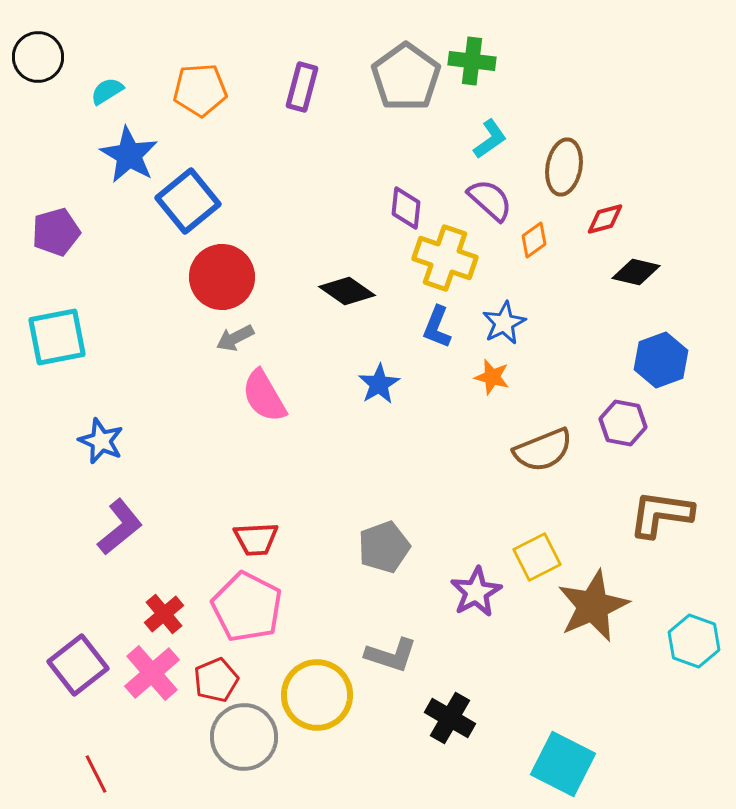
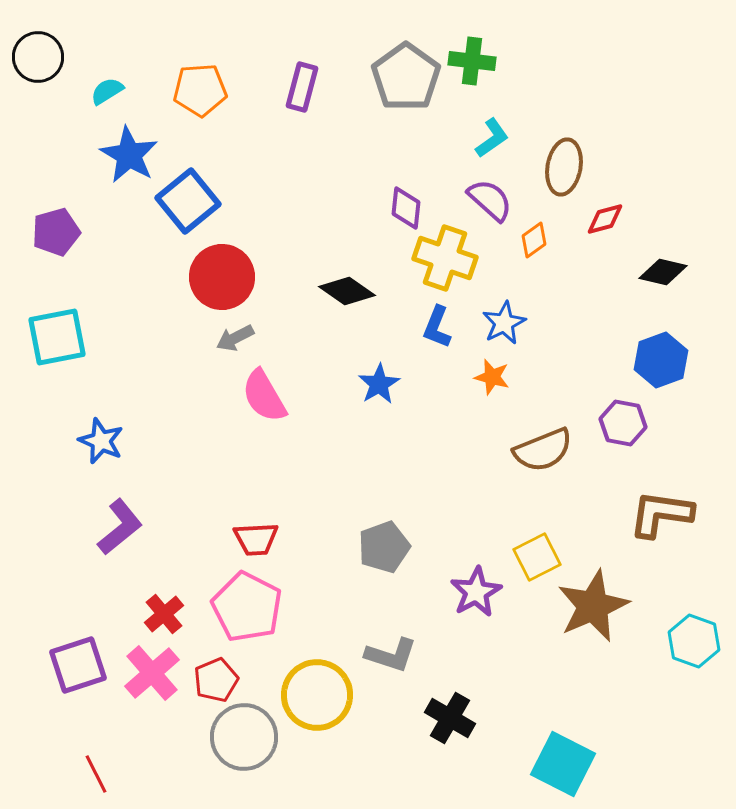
cyan L-shape at (490, 139): moved 2 px right, 1 px up
black diamond at (636, 272): moved 27 px right
purple square at (78, 665): rotated 20 degrees clockwise
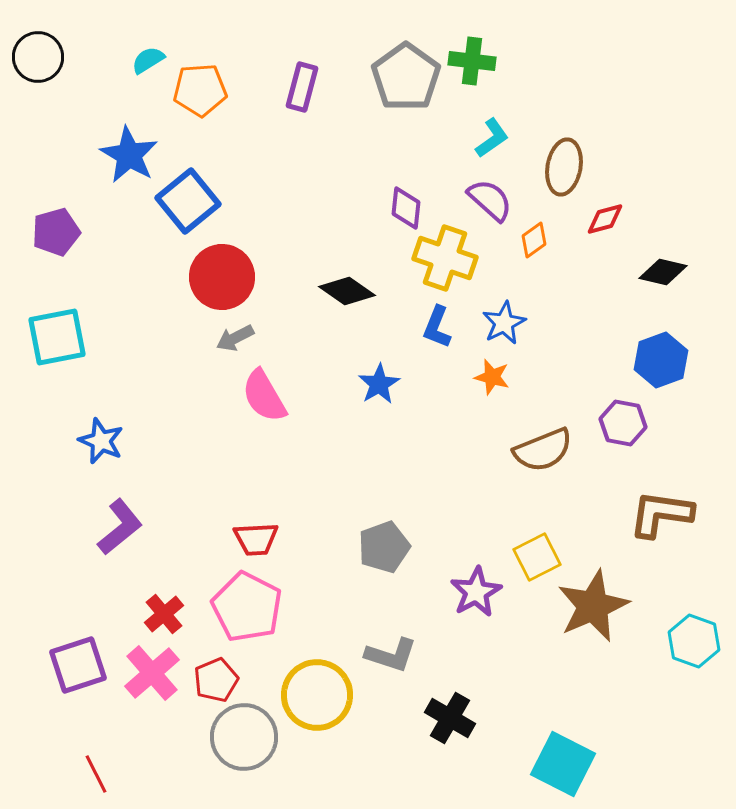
cyan semicircle at (107, 91): moved 41 px right, 31 px up
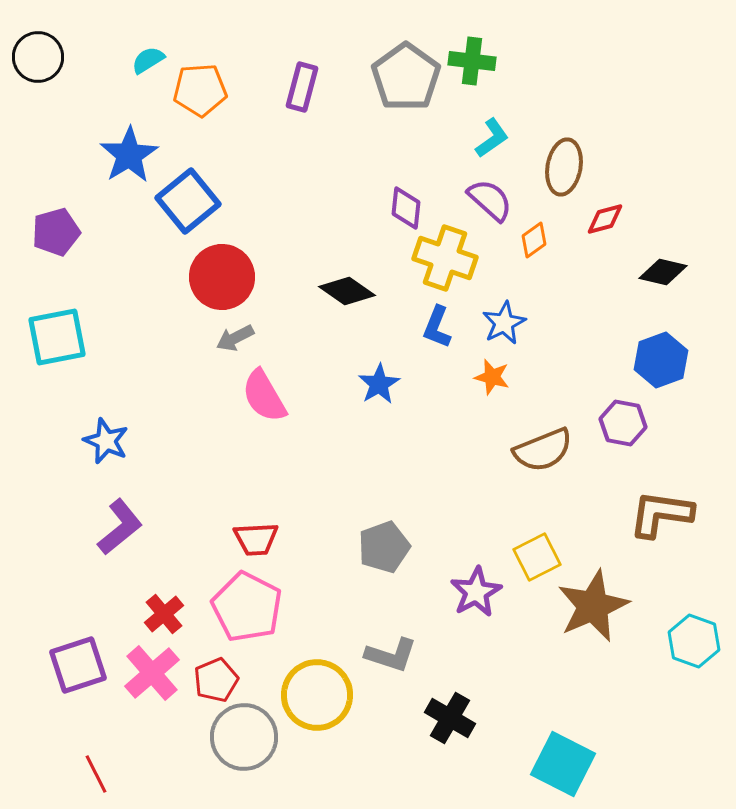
blue star at (129, 155): rotated 10 degrees clockwise
blue star at (101, 441): moved 5 px right
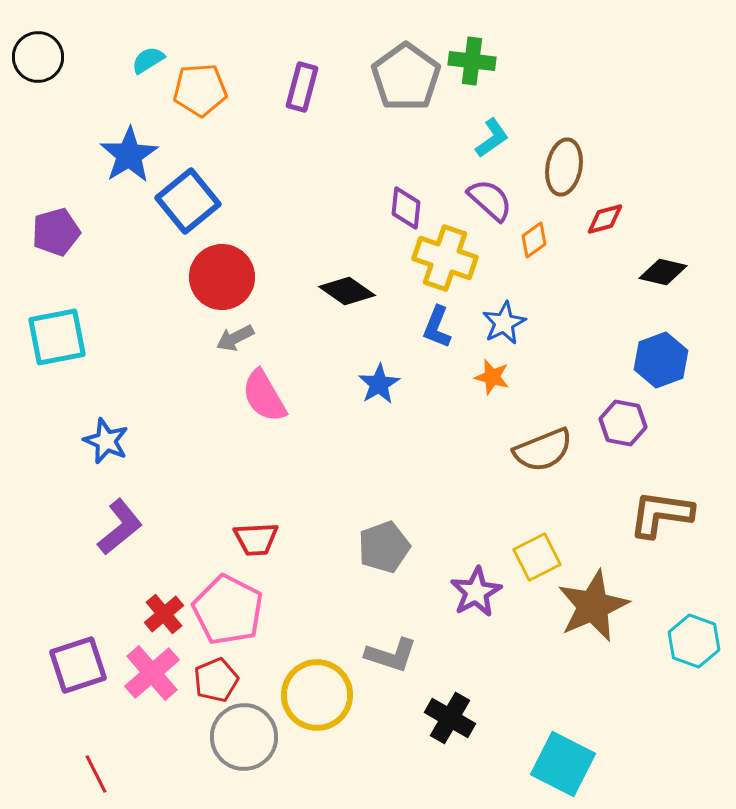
pink pentagon at (247, 607): moved 19 px left, 3 px down
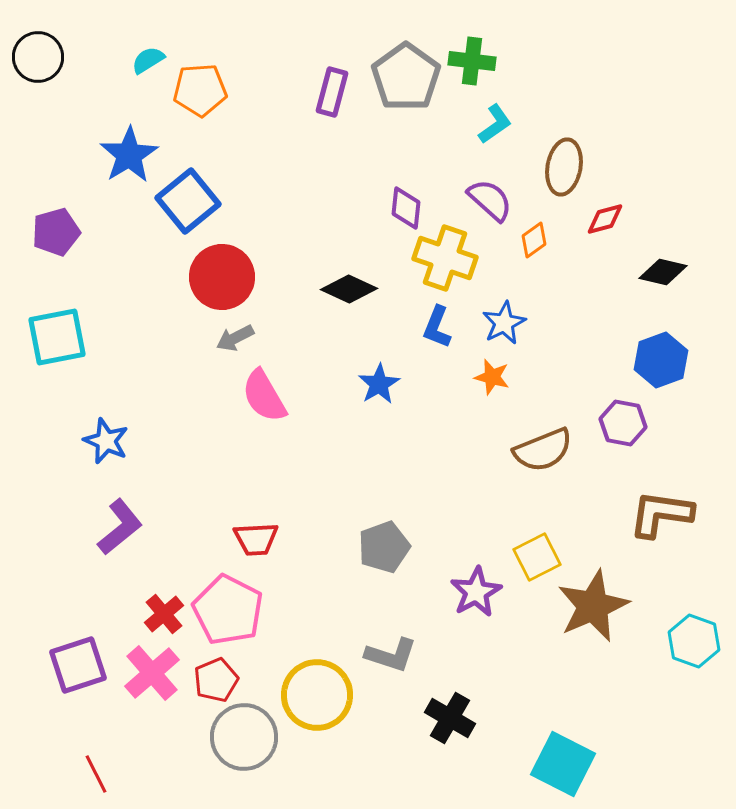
purple rectangle at (302, 87): moved 30 px right, 5 px down
cyan L-shape at (492, 138): moved 3 px right, 14 px up
black diamond at (347, 291): moved 2 px right, 2 px up; rotated 10 degrees counterclockwise
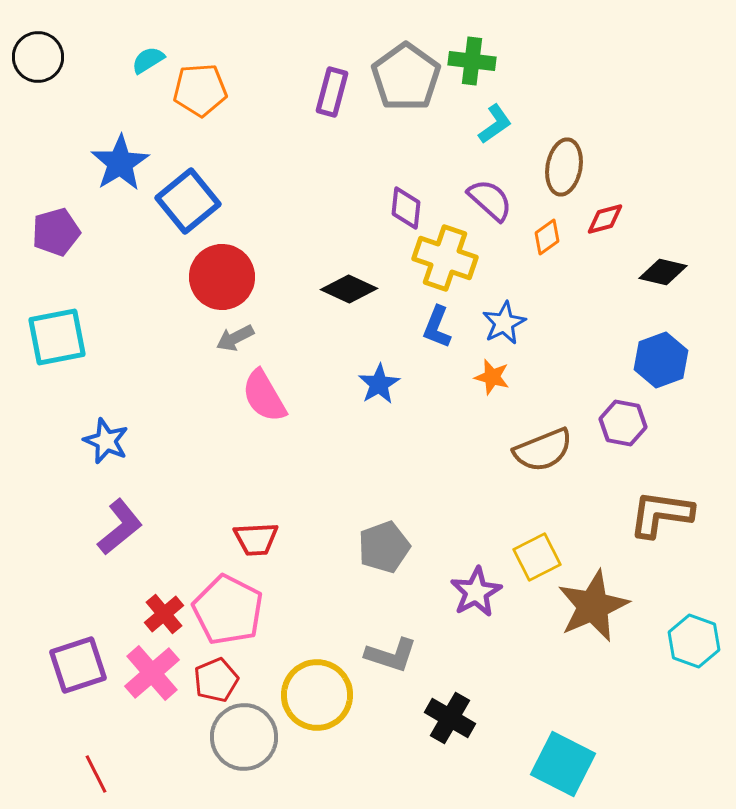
blue star at (129, 155): moved 9 px left, 8 px down
orange diamond at (534, 240): moved 13 px right, 3 px up
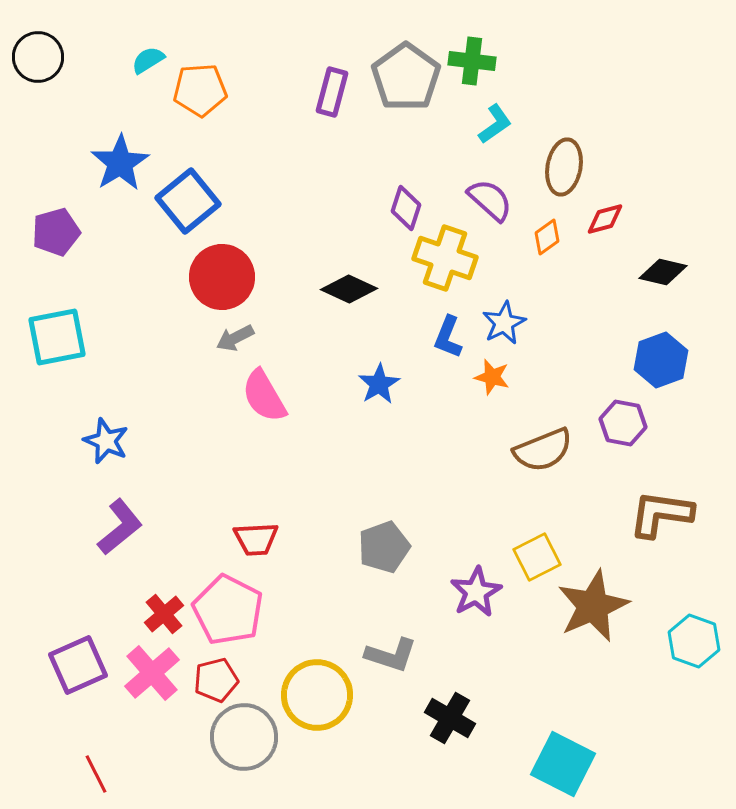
purple diamond at (406, 208): rotated 12 degrees clockwise
blue L-shape at (437, 327): moved 11 px right, 10 px down
purple square at (78, 665): rotated 6 degrees counterclockwise
red pentagon at (216, 680): rotated 9 degrees clockwise
